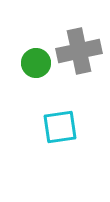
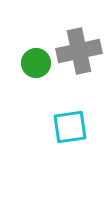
cyan square: moved 10 px right
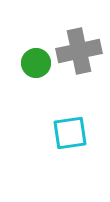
cyan square: moved 6 px down
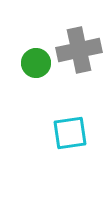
gray cross: moved 1 px up
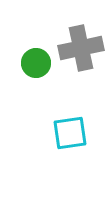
gray cross: moved 2 px right, 2 px up
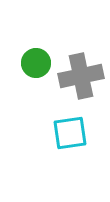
gray cross: moved 28 px down
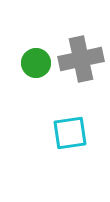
gray cross: moved 17 px up
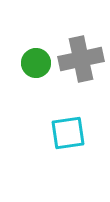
cyan square: moved 2 px left
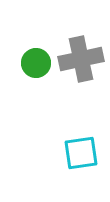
cyan square: moved 13 px right, 20 px down
